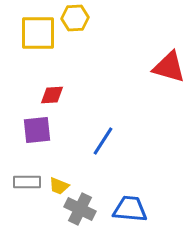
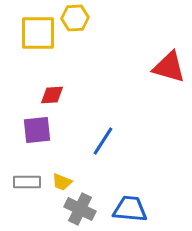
yellow trapezoid: moved 3 px right, 4 px up
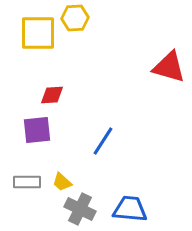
yellow trapezoid: rotated 20 degrees clockwise
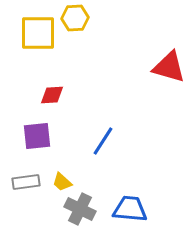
purple square: moved 6 px down
gray rectangle: moved 1 px left; rotated 8 degrees counterclockwise
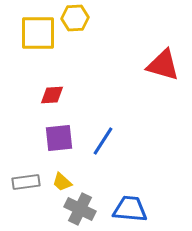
red triangle: moved 6 px left, 2 px up
purple square: moved 22 px right, 2 px down
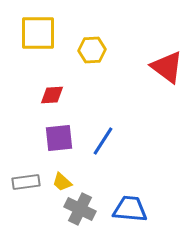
yellow hexagon: moved 17 px right, 32 px down
red triangle: moved 4 px right, 2 px down; rotated 21 degrees clockwise
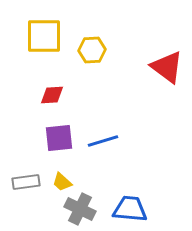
yellow square: moved 6 px right, 3 px down
blue line: rotated 40 degrees clockwise
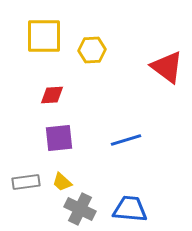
blue line: moved 23 px right, 1 px up
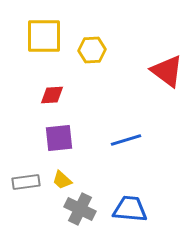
red triangle: moved 4 px down
yellow trapezoid: moved 2 px up
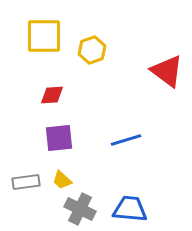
yellow hexagon: rotated 16 degrees counterclockwise
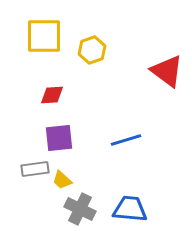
gray rectangle: moved 9 px right, 13 px up
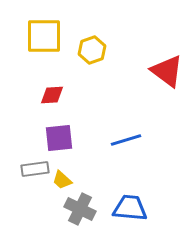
blue trapezoid: moved 1 px up
